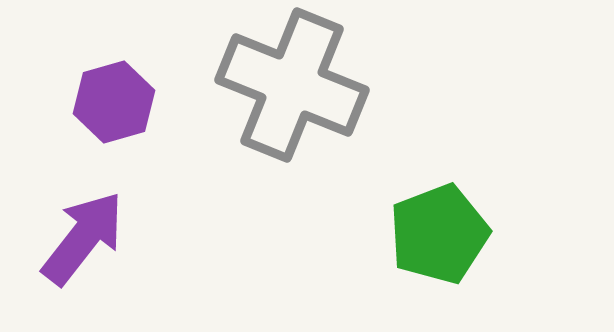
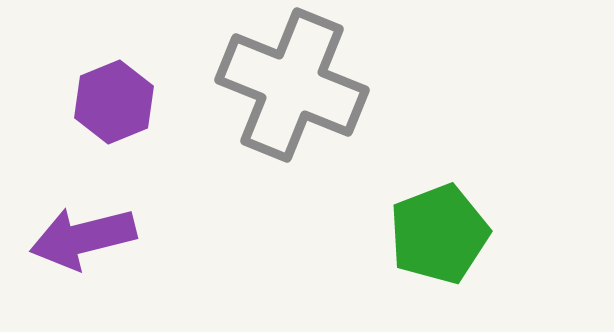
purple hexagon: rotated 6 degrees counterclockwise
purple arrow: rotated 142 degrees counterclockwise
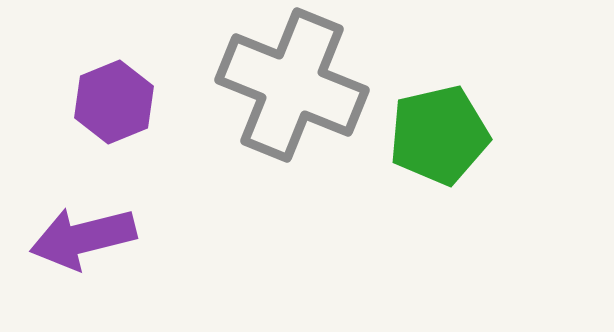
green pentagon: moved 99 px up; rotated 8 degrees clockwise
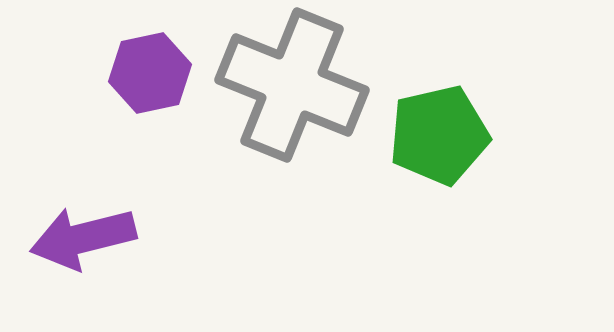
purple hexagon: moved 36 px right, 29 px up; rotated 10 degrees clockwise
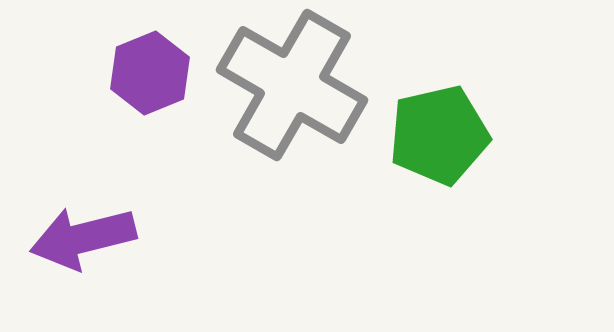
purple hexagon: rotated 10 degrees counterclockwise
gray cross: rotated 8 degrees clockwise
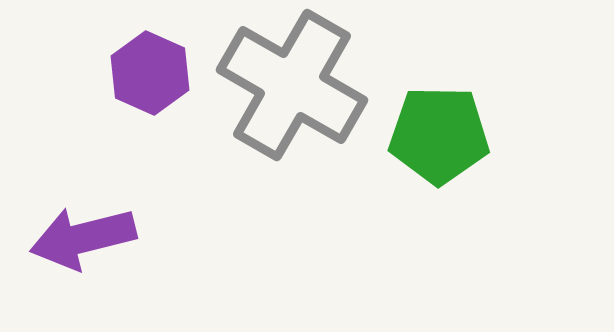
purple hexagon: rotated 14 degrees counterclockwise
green pentagon: rotated 14 degrees clockwise
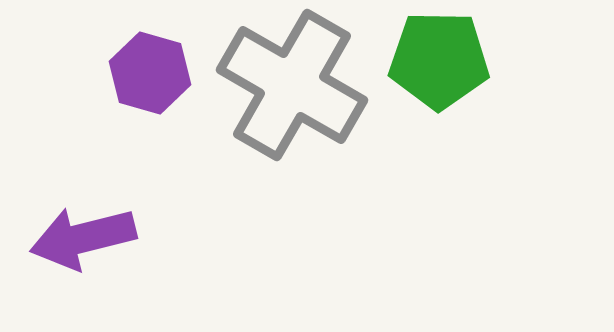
purple hexagon: rotated 8 degrees counterclockwise
green pentagon: moved 75 px up
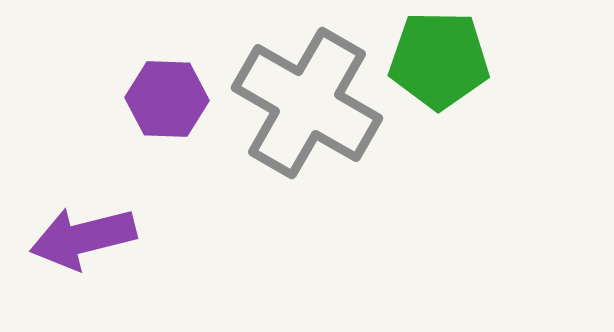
purple hexagon: moved 17 px right, 26 px down; rotated 14 degrees counterclockwise
gray cross: moved 15 px right, 18 px down
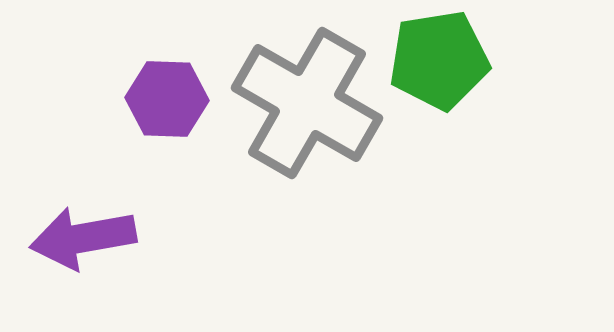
green pentagon: rotated 10 degrees counterclockwise
purple arrow: rotated 4 degrees clockwise
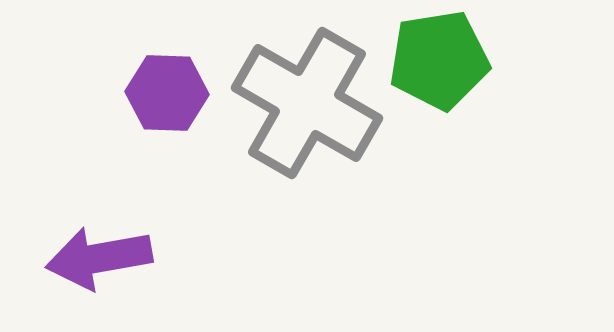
purple hexagon: moved 6 px up
purple arrow: moved 16 px right, 20 px down
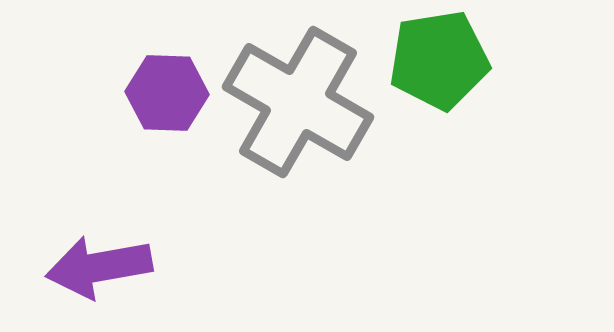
gray cross: moved 9 px left, 1 px up
purple arrow: moved 9 px down
